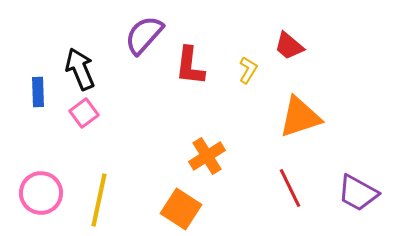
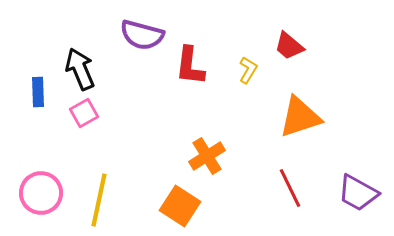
purple semicircle: moved 2 px left; rotated 117 degrees counterclockwise
pink square: rotated 8 degrees clockwise
orange square: moved 1 px left, 3 px up
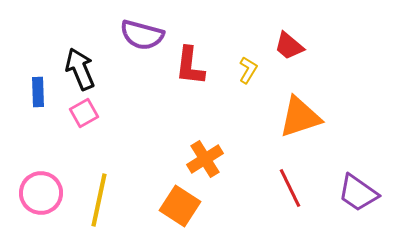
orange cross: moved 2 px left, 3 px down
purple trapezoid: rotated 6 degrees clockwise
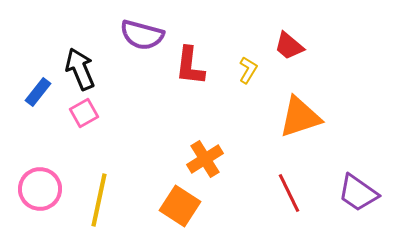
blue rectangle: rotated 40 degrees clockwise
red line: moved 1 px left, 5 px down
pink circle: moved 1 px left, 4 px up
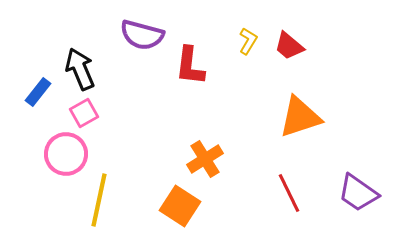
yellow L-shape: moved 29 px up
pink circle: moved 26 px right, 35 px up
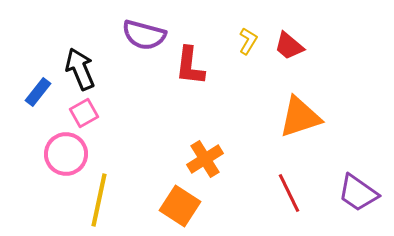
purple semicircle: moved 2 px right
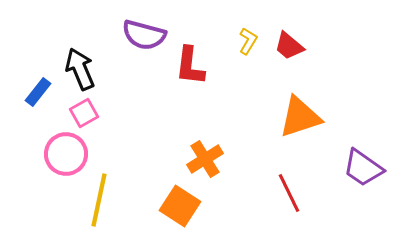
purple trapezoid: moved 5 px right, 25 px up
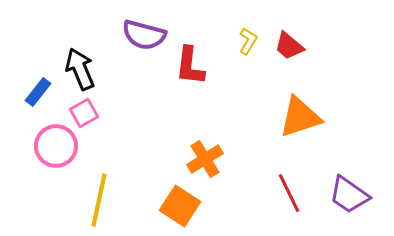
pink circle: moved 10 px left, 8 px up
purple trapezoid: moved 14 px left, 27 px down
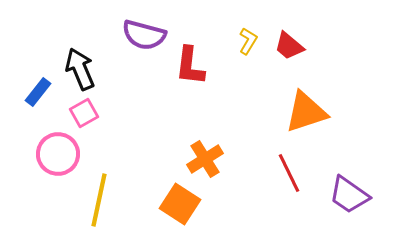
orange triangle: moved 6 px right, 5 px up
pink circle: moved 2 px right, 8 px down
red line: moved 20 px up
orange square: moved 2 px up
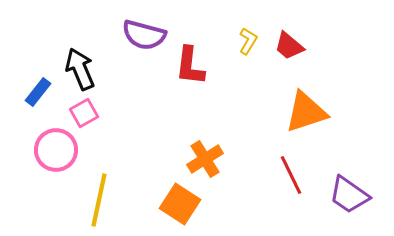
pink circle: moved 2 px left, 4 px up
red line: moved 2 px right, 2 px down
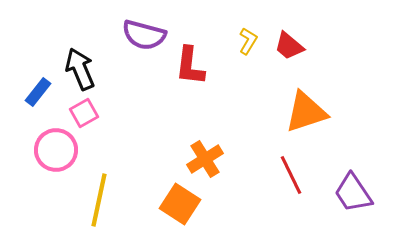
purple trapezoid: moved 4 px right, 2 px up; rotated 21 degrees clockwise
